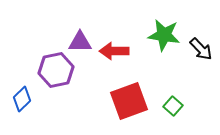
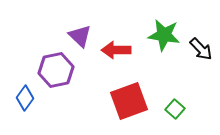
purple triangle: moved 6 px up; rotated 45 degrees clockwise
red arrow: moved 2 px right, 1 px up
blue diamond: moved 3 px right, 1 px up; rotated 10 degrees counterclockwise
green square: moved 2 px right, 3 px down
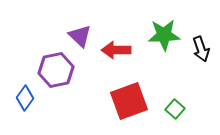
green star: rotated 12 degrees counterclockwise
black arrow: rotated 25 degrees clockwise
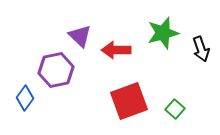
green star: moved 1 px left, 2 px up; rotated 12 degrees counterclockwise
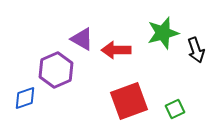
purple triangle: moved 2 px right, 3 px down; rotated 15 degrees counterclockwise
black arrow: moved 5 px left, 1 px down
purple hexagon: rotated 12 degrees counterclockwise
blue diamond: rotated 35 degrees clockwise
green square: rotated 24 degrees clockwise
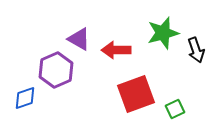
purple triangle: moved 3 px left
red square: moved 7 px right, 7 px up
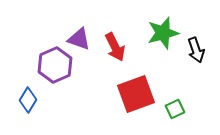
purple triangle: rotated 10 degrees counterclockwise
red arrow: moved 1 px left, 3 px up; rotated 116 degrees counterclockwise
purple hexagon: moved 1 px left, 5 px up
blue diamond: moved 3 px right, 2 px down; rotated 40 degrees counterclockwise
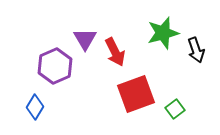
purple triangle: moved 6 px right; rotated 40 degrees clockwise
red arrow: moved 5 px down
purple hexagon: moved 1 px down
blue diamond: moved 7 px right, 7 px down
green square: rotated 12 degrees counterclockwise
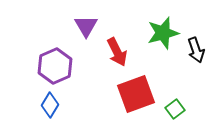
purple triangle: moved 1 px right, 13 px up
red arrow: moved 2 px right
blue diamond: moved 15 px right, 2 px up
